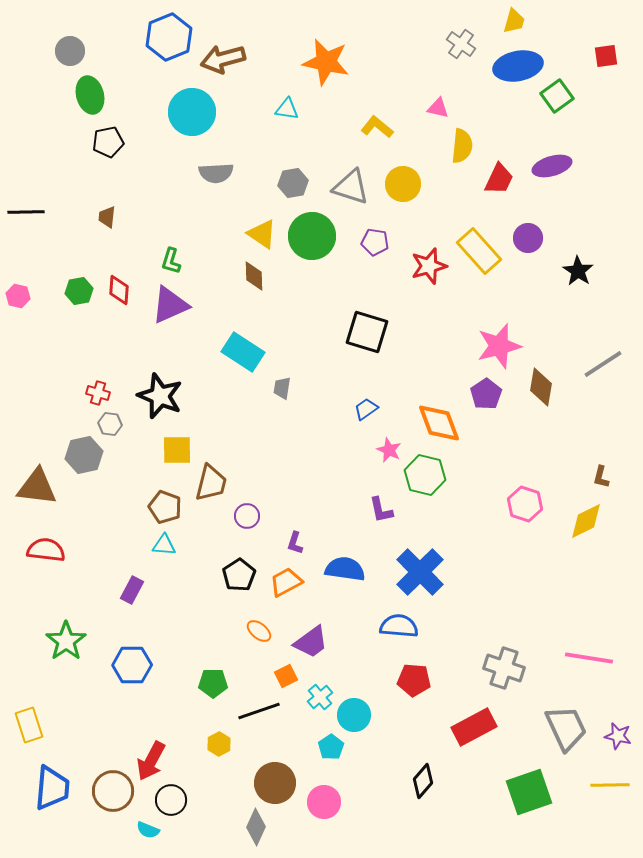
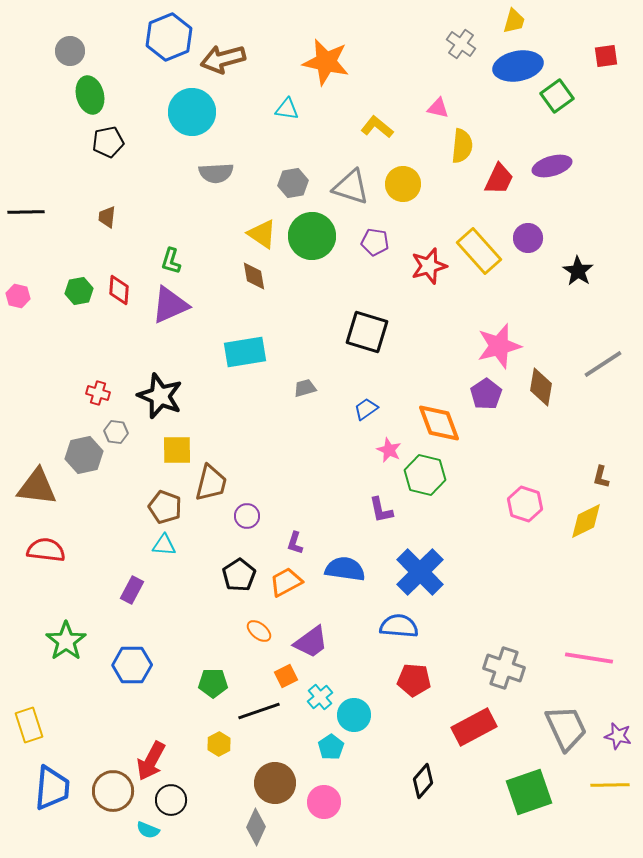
brown diamond at (254, 276): rotated 8 degrees counterclockwise
cyan rectangle at (243, 352): moved 2 px right; rotated 42 degrees counterclockwise
gray trapezoid at (282, 388): moved 23 px right; rotated 65 degrees clockwise
gray hexagon at (110, 424): moved 6 px right, 8 px down
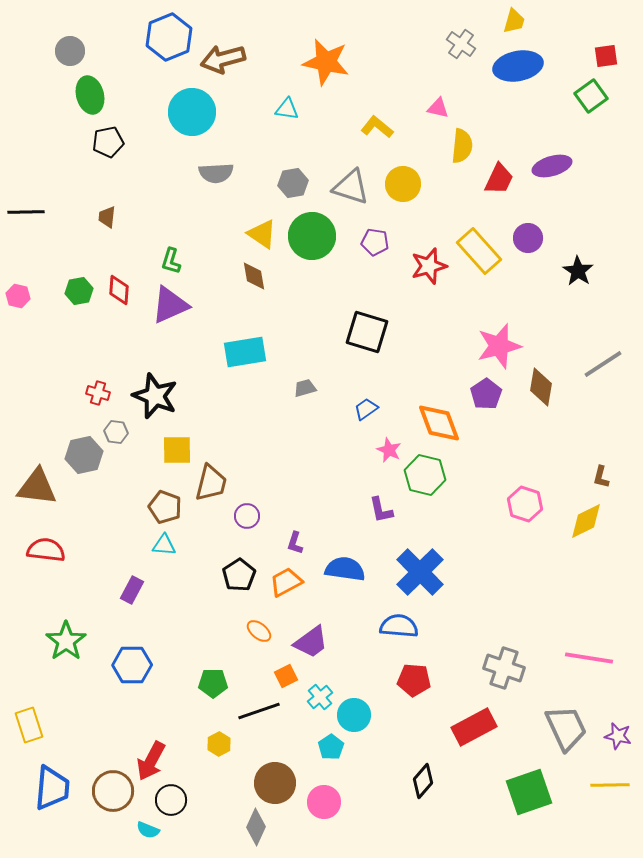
green square at (557, 96): moved 34 px right
black star at (160, 396): moved 5 px left
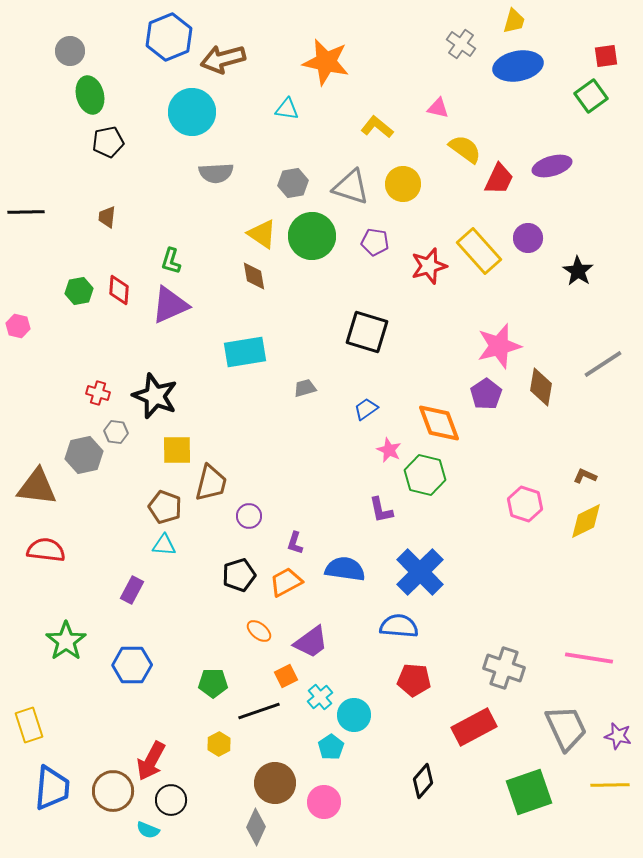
yellow semicircle at (462, 146): moved 3 px right, 3 px down; rotated 60 degrees counterclockwise
pink hexagon at (18, 296): moved 30 px down
brown L-shape at (601, 477): moved 16 px left, 1 px up; rotated 100 degrees clockwise
purple circle at (247, 516): moved 2 px right
black pentagon at (239, 575): rotated 16 degrees clockwise
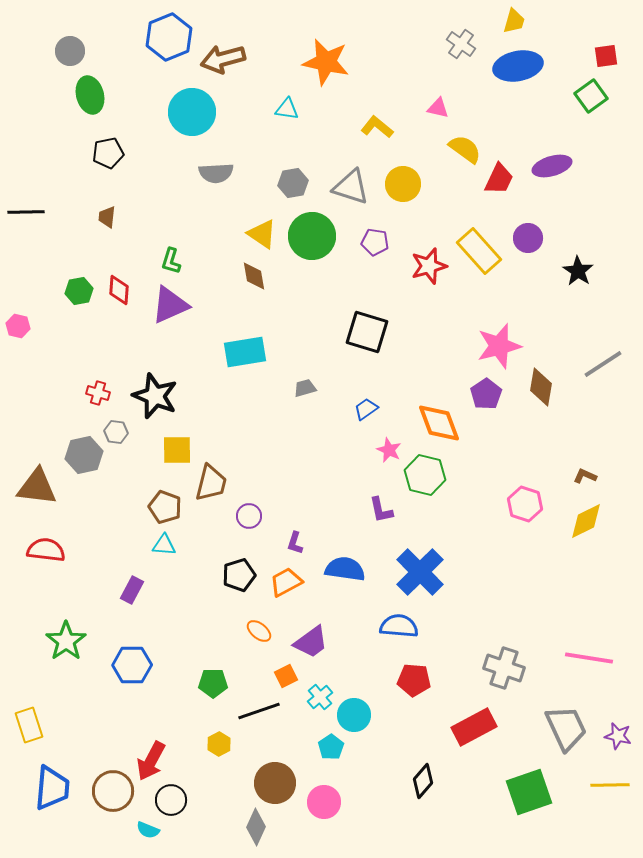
black pentagon at (108, 142): moved 11 px down
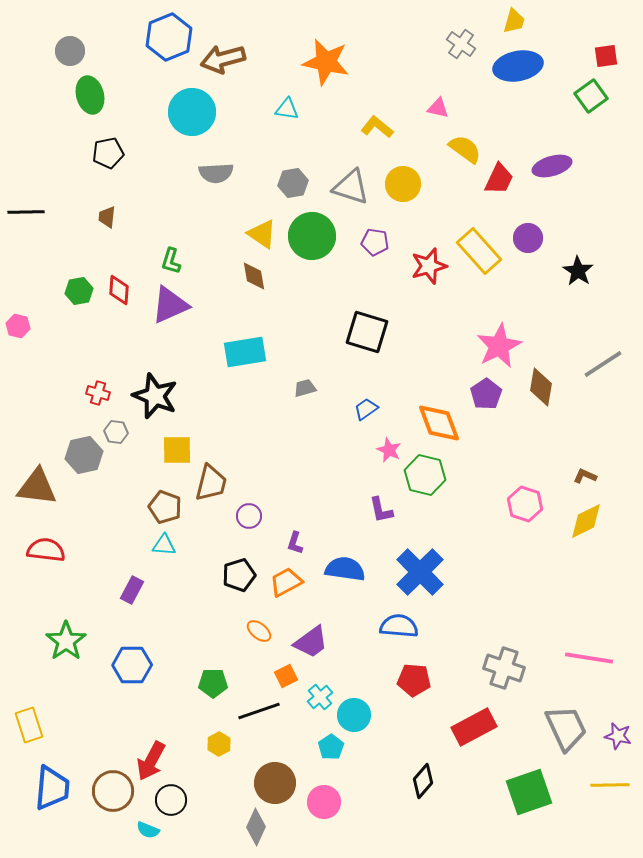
pink star at (499, 346): rotated 12 degrees counterclockwise
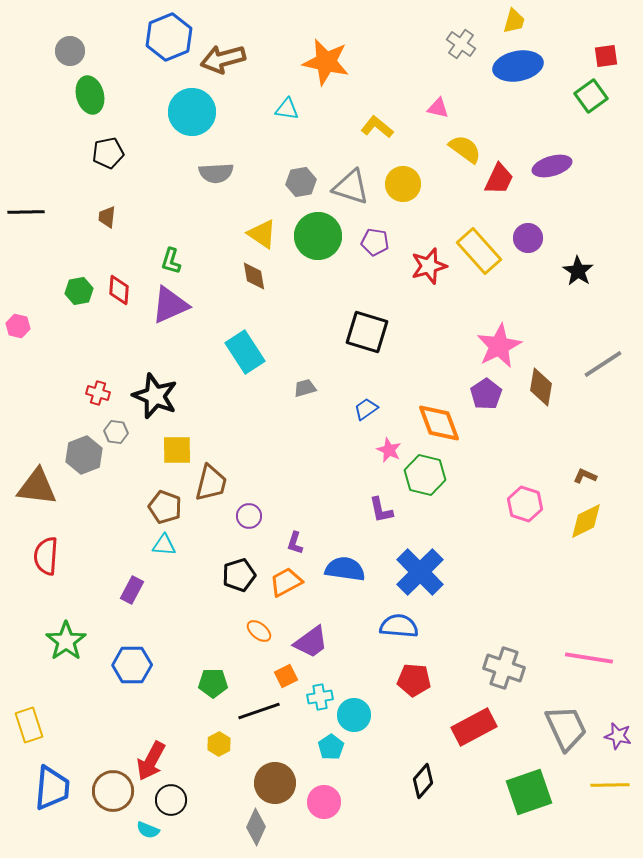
gray hexagon at (293, 183): moved 8 px right, 1 px up
green circle at (312, 236): moved 6 px right
cyan rectangle at (245, 352): rotated 66 degrees clockwise
gray hexagon at (84, 455): rotated 9 degrees counterclockwise
red semicircle at (46, 550): moved 6 px down; rotated 93 degrees counterclockwise
cyan cross at (320, 697): rotated 30 degrees clockwise
